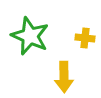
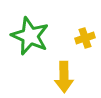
yellow cross: rotated 24 degrees counterclockwise
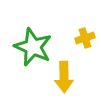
green star: moved 3 px right, 11 px down
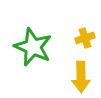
yellow arrow: moved 17 px right
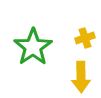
green star: rotated 15 degrees clockwise
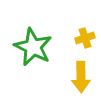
green star: rotated 12 degrees counterclockwise
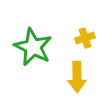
yellow arrow: moved 4 px left
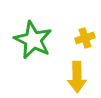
green star: moved 7 px up
